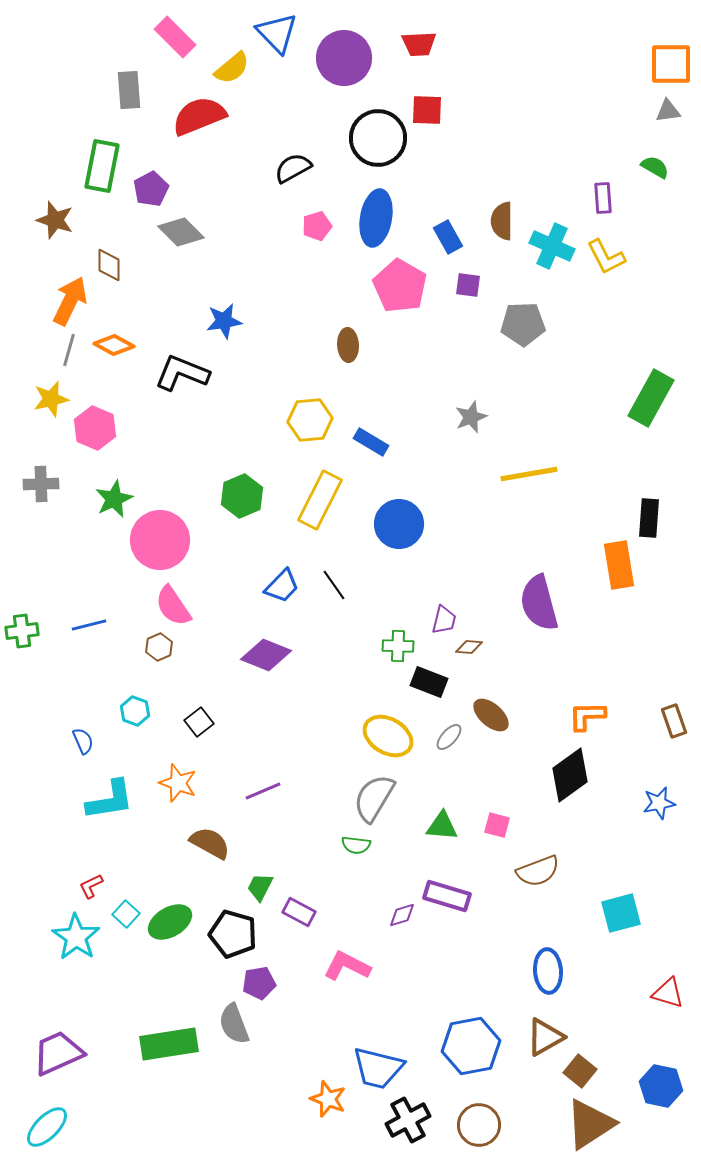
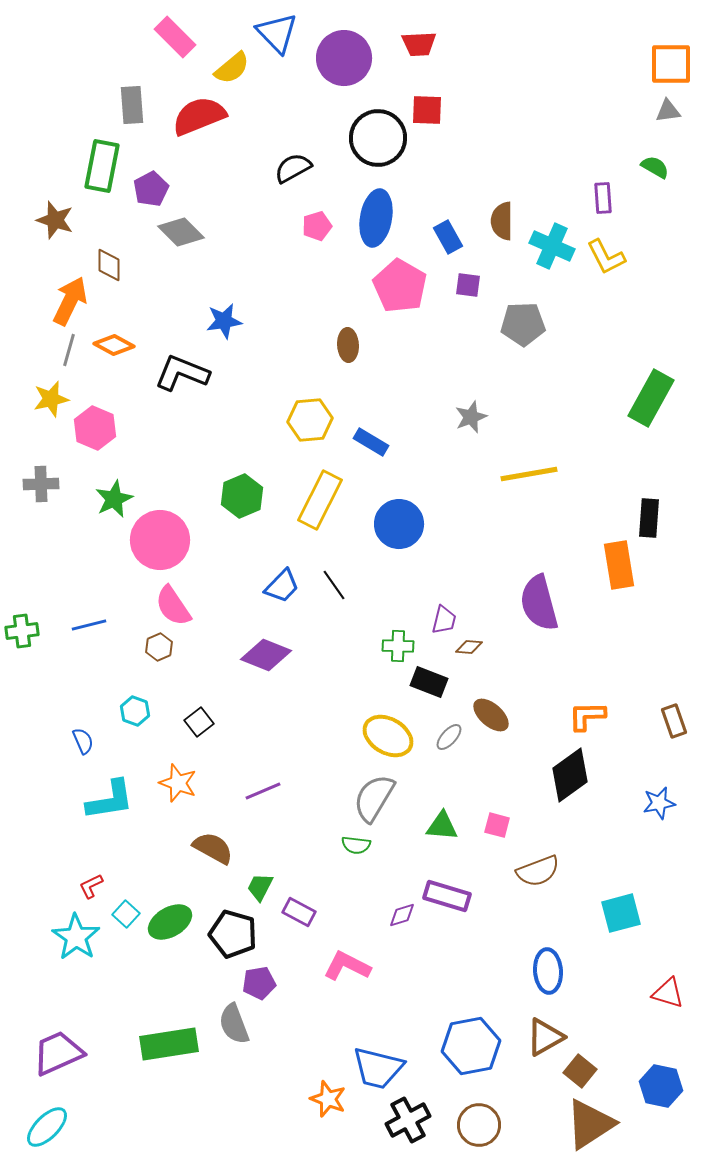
gray rectangle at (129, 90): moved 3 px right, 15 px down
brown semicircle at (210, 843): moved 3 px right, 5 px down
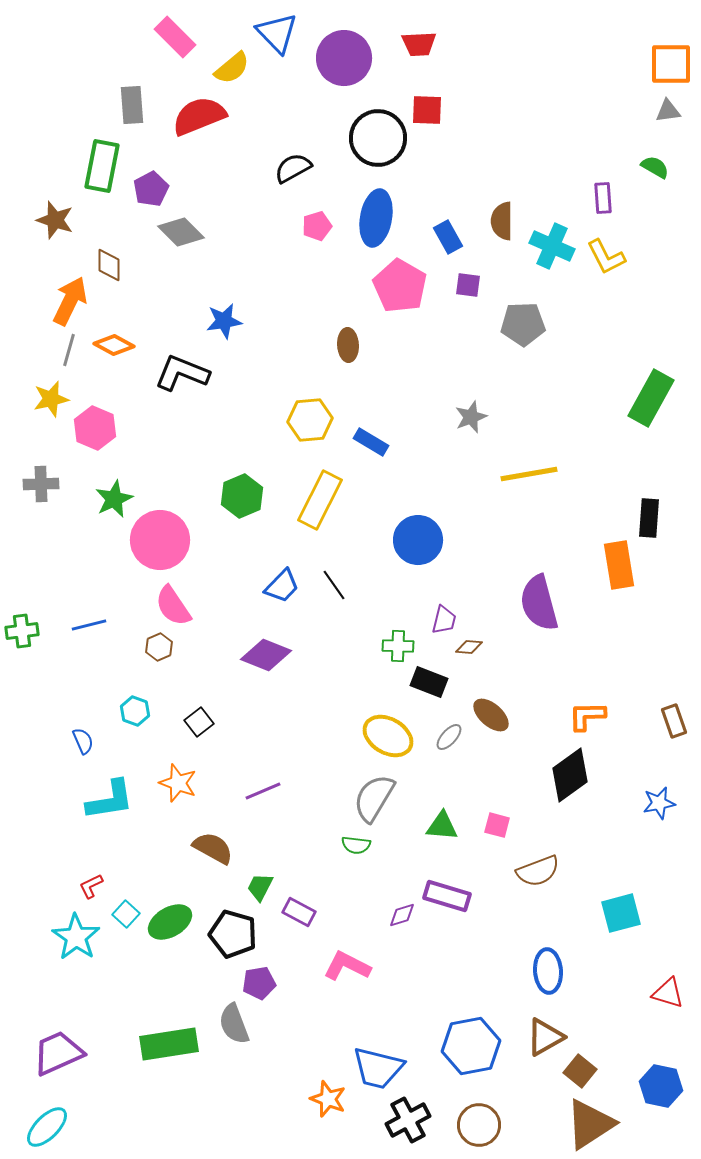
blue circle at (399, 524): moved 19 px right, 16 px down
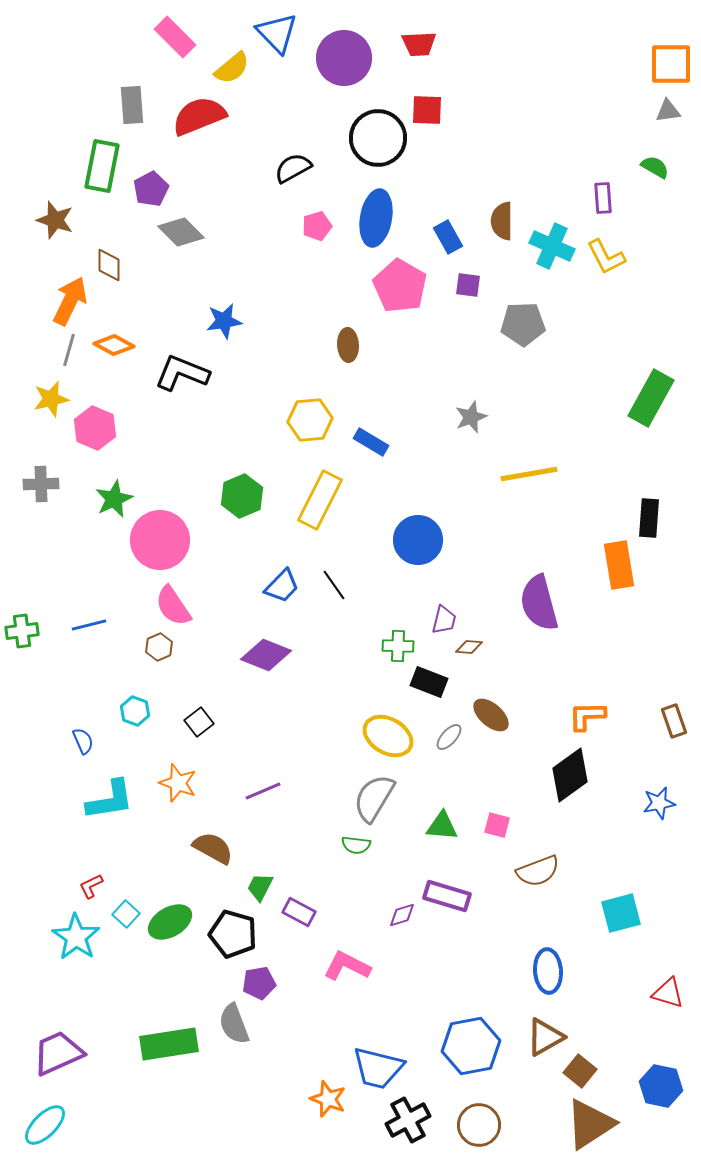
cyan ellipse at (47, 1127): moved 2 px left, 2 px up
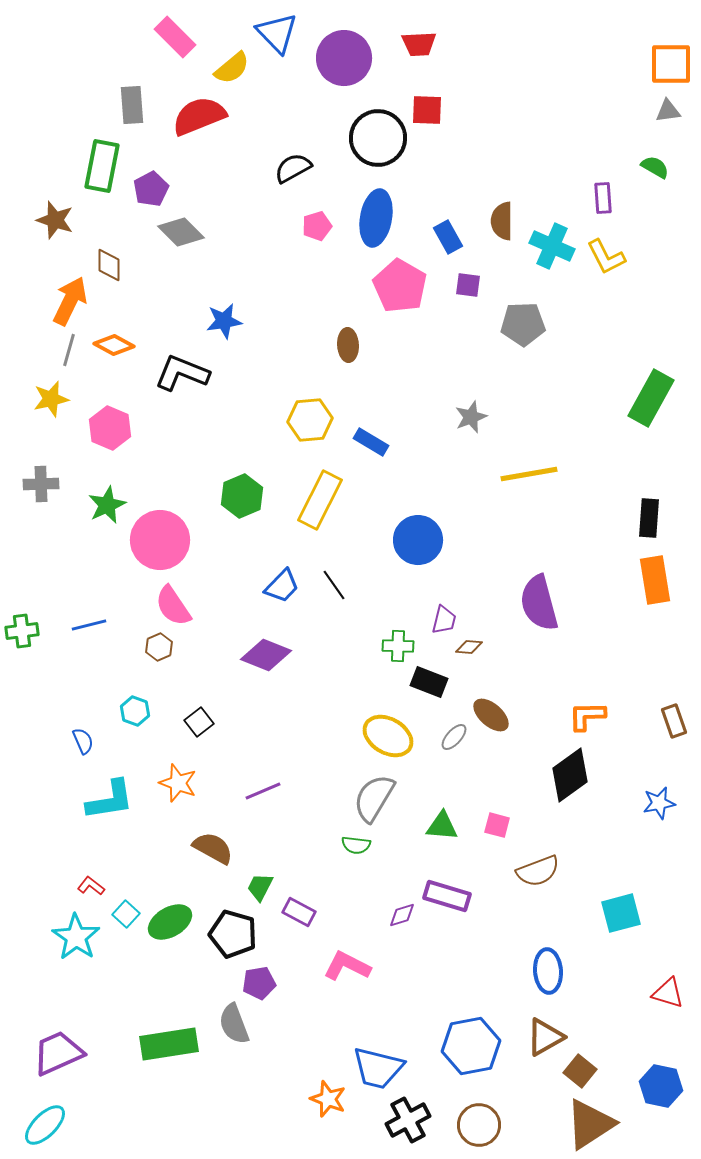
pink hexagon at (95, 428): moved 15 px right
green star at (114, 499): moved 7 px left, 6 px down
orange rectangle at (619, 565): moved 36 px right, 15 px down
gray ellipse at (449, 737): moved 5 px right
red L-shape at (91, 886): rotated 64 degrees clockwise
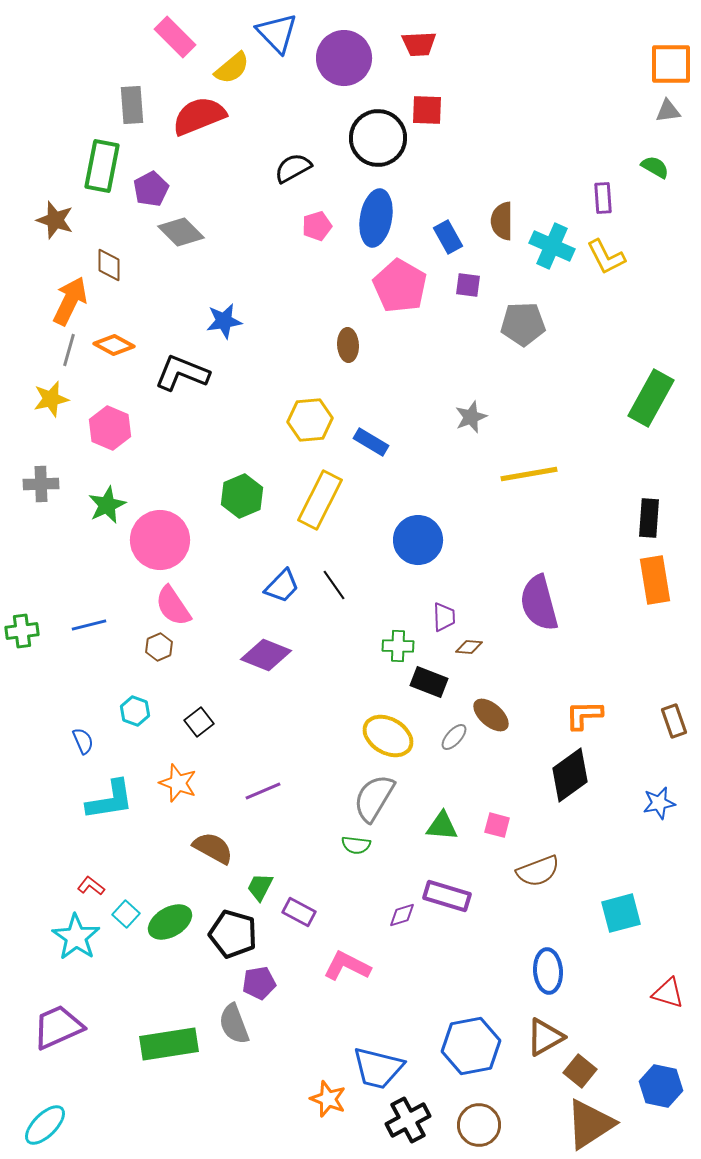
purple trapezoid at (444, 620): moved 3 px up; rotated 16 degrees counterclockwise
orange L-shape at (587, 716): moved 3 px left, 1 px up
purple trapezoid at (58, 1053): moved 26 px up
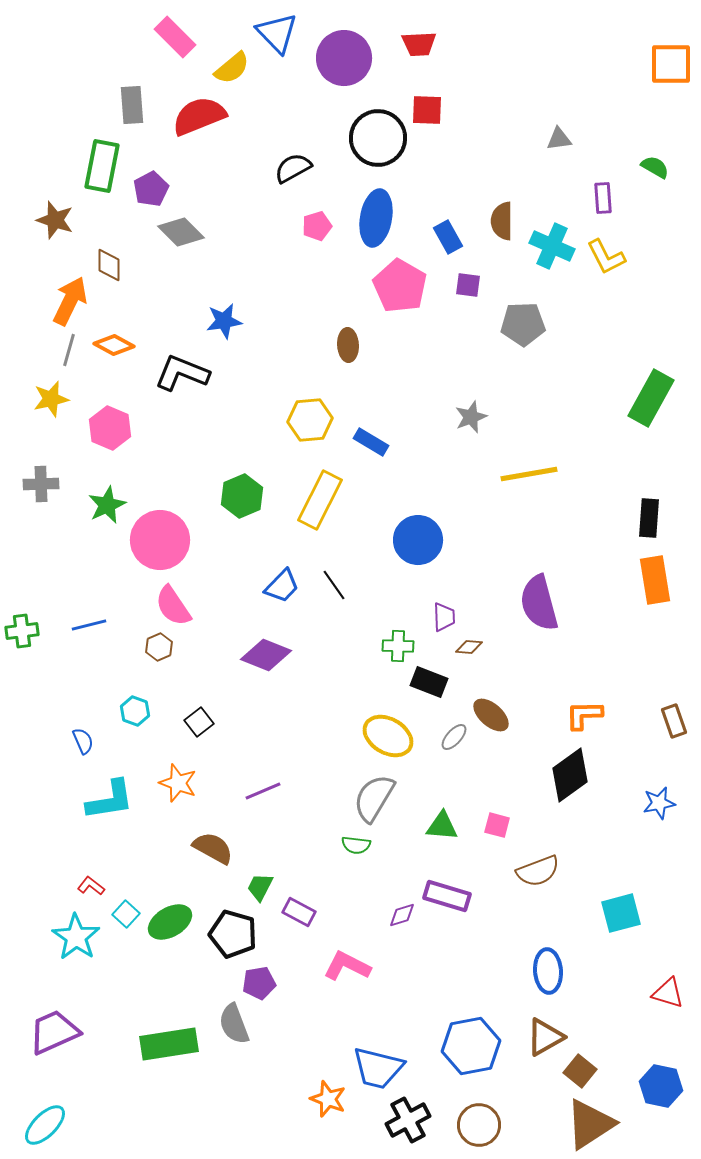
gray triangle at (668, 111): moved 109 px left, 28 px down
purple trapezoid at (58, 1027): moved 4 px left, 5 px down
